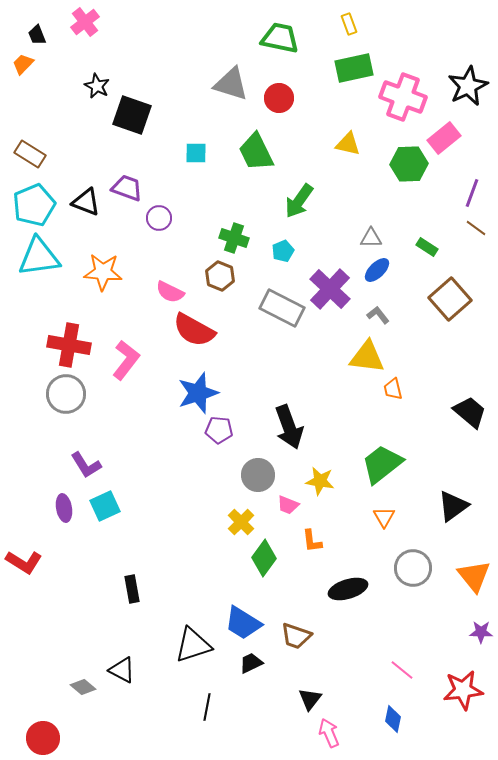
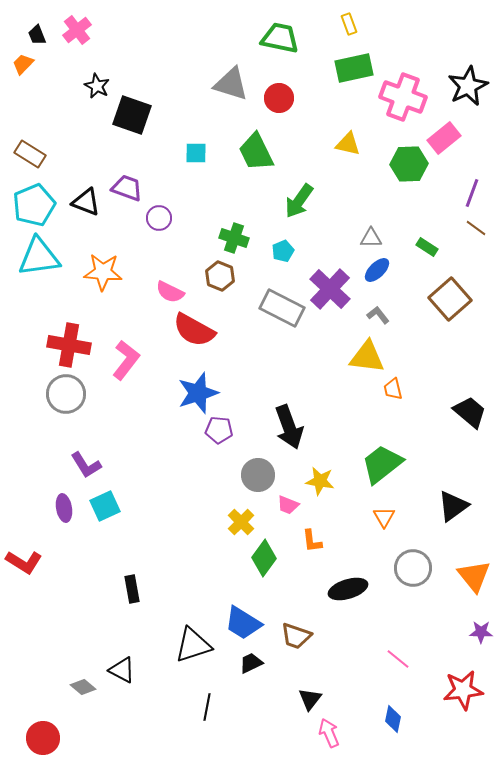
pink cross at (85, 22): moved 8 px left, 8 px down
pink line at (402, 670): moved 4 px left, 11 px up
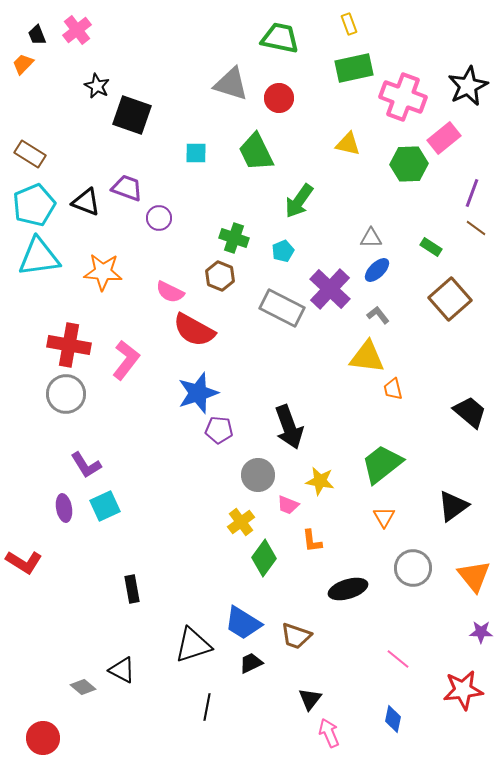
green rectangle at (427, 247): moved 4 px right
yellow cross at (241, 522): rotated 8 degrees clockwise
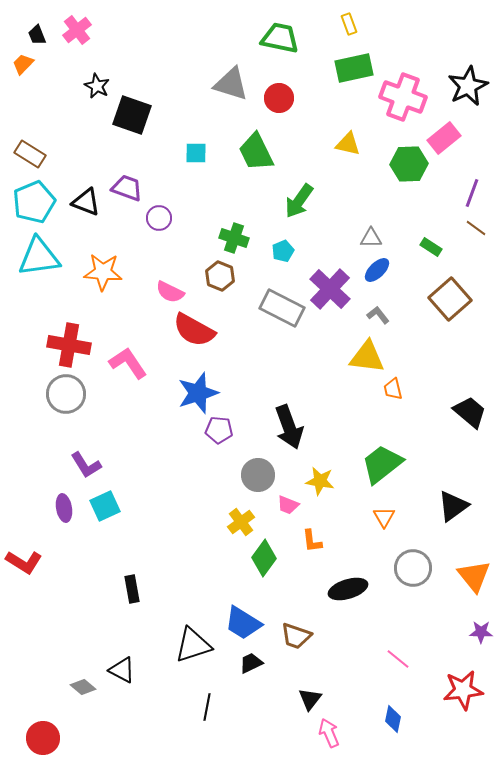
cyan pentagon at (34, 205): moved 3 px up
pink L-shape at (126, 360): moved 2 px right, 3 px down; rotated 72 degrees counterclockwise
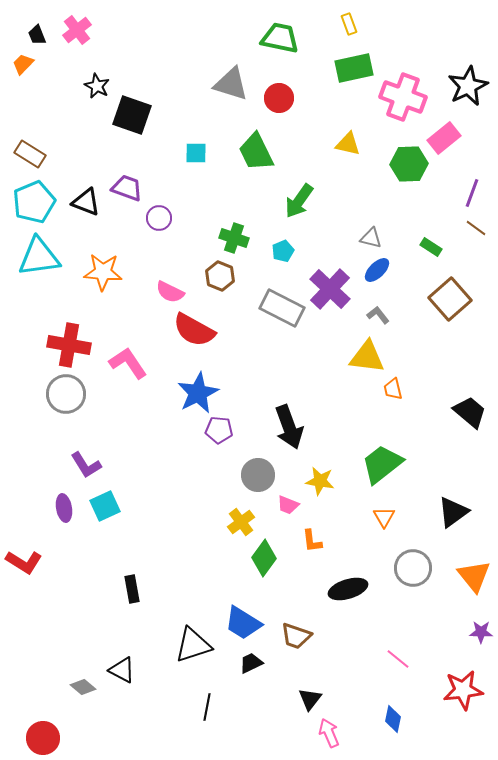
gray triangle at (371, 238): rotated 15 degrees clockwise
blue star at (198, 393): rotated 9 degrees counterclockwise
black triangle at (453, 506): moved 6 px down
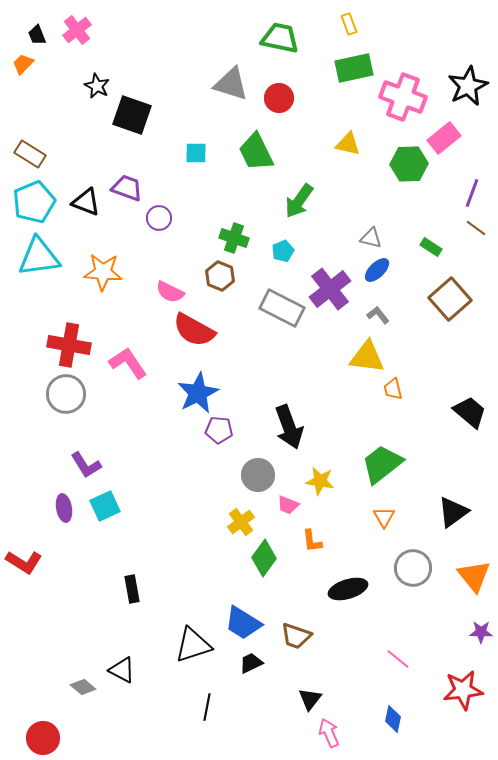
purple cross at (330, 289): rotated 9 degrees clockwise
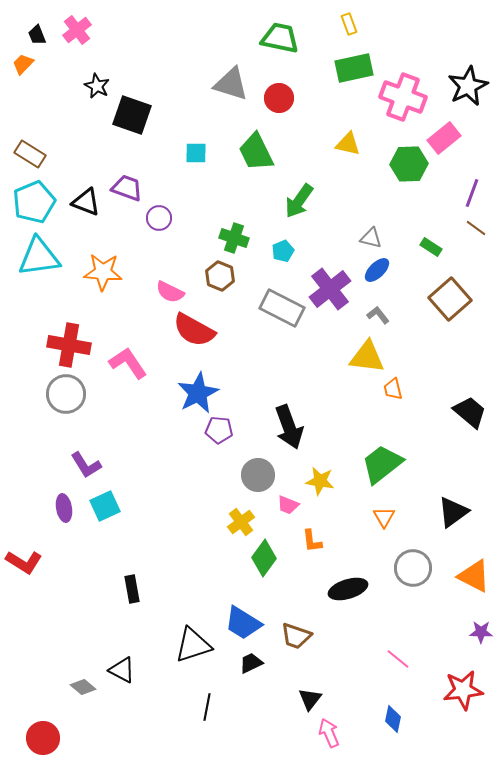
orange triangle at (474, 576): rotated 24 degrees counterclockwise
